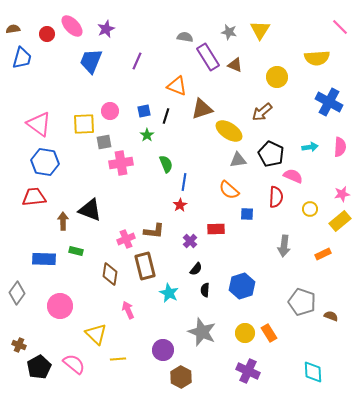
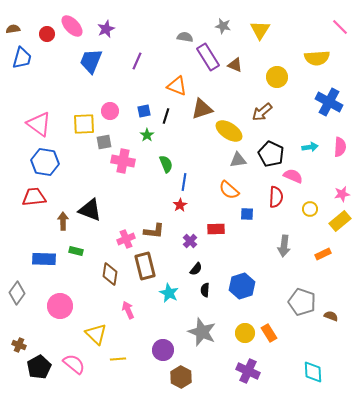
gray star at (229, 32): moved 6 px left, 6 px up
pink cross at (121, 163): moved 2 px right, 2 px up; rotated 20 degrees clockwise
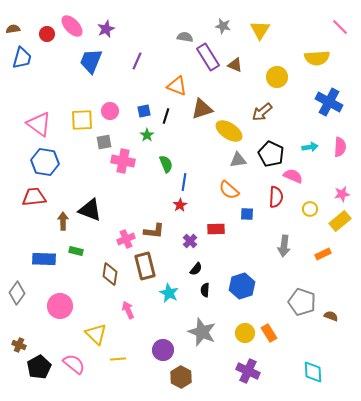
yellow square at (84, 124): moved 2 px left, 4 px up
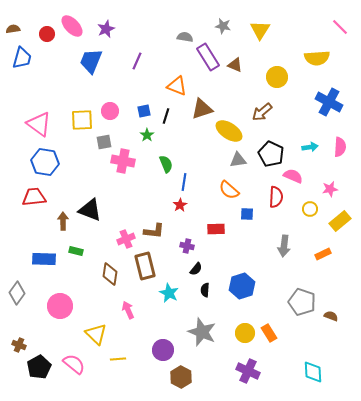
pink star at (342, 194): moved 12 px left, 5 px up
purple cross at (190, 241): moved 3 px left, 5 px down; rotated 32 degrees counterclockwise
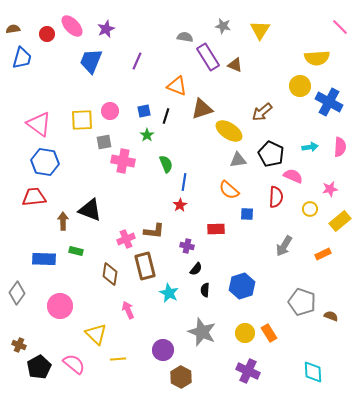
yellow circle at (277, 77): moved 23 px right, 9 px down
gray arrow at (284, 246): rotated 25 degrees clockwise
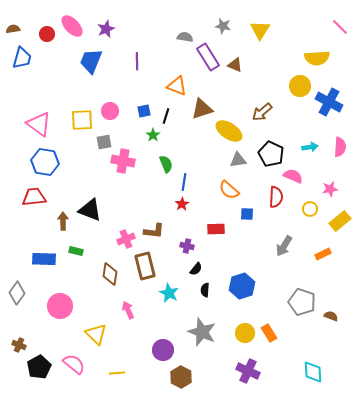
purple line at (137, 61): rotated 24 degrees counterclockwise
green star at (147, 135): moved 6 px right
red star at (180, 205): moved 2 px right, 1 px up
yellow line at (118, 359): moved 1 px left, 14 px down
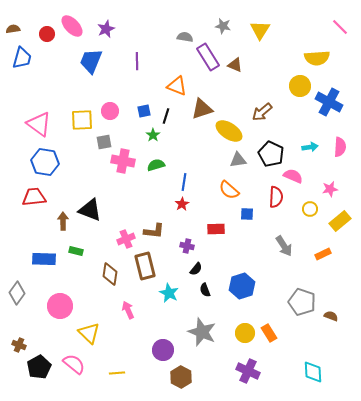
green semicircle at (166, 164): moved 10 px left, 1 px down; rotated 84 degrees counterclockwise
gray arrow at (284, 246): rotated 65 degrees counterclockwise
black semicircle at (205, 290): rotated 24 degrees counterclockwise
yellow triangle at (96, 334): moved 7 px left, 1 px up
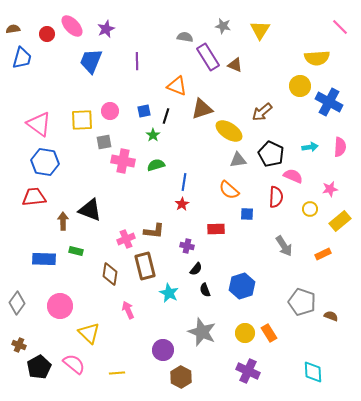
gray diamond at (17, 293): moved 10 px down
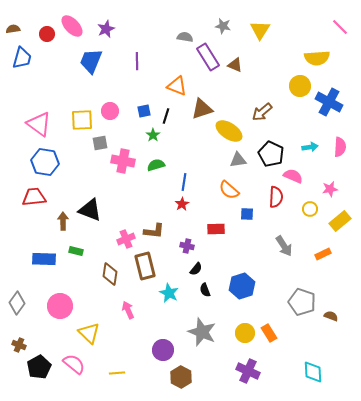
gray square at (104, 142): moved 4 px left, 1 px down
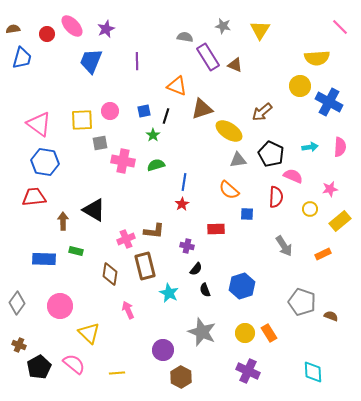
black triangle at (90, 210): moved 4 px right; rotated 10 degrees clockwise
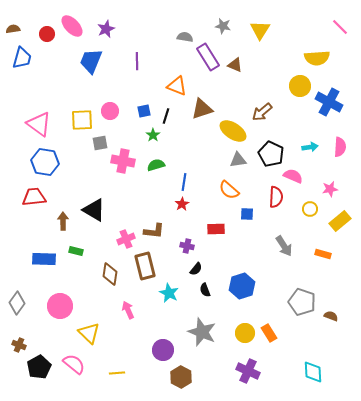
yellow ellipse at (229, 131): moved 4 px right
orange rectangle at (323, 254): rotated 42 degrees clockwise
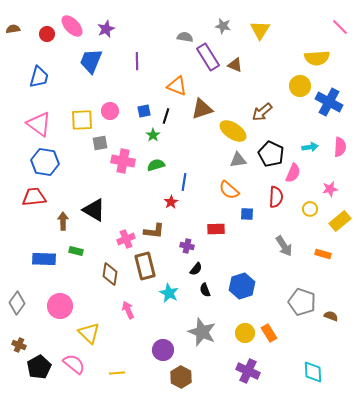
blue trapezoid at (22, 58): moved 17 px right, 19 px down
pink semicircle at (293, 176): moved 3 px up; rotated 90 degrees clockwise
red star at (182, 204): moved 11 px left, 2 px up
